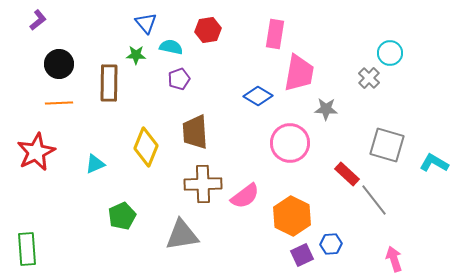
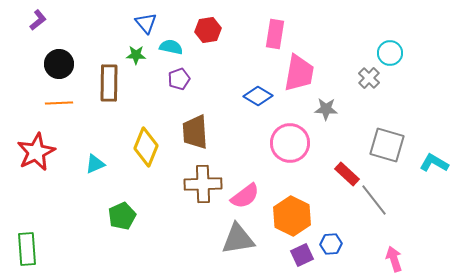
gray triangle: moved 56 px right, 4 px down
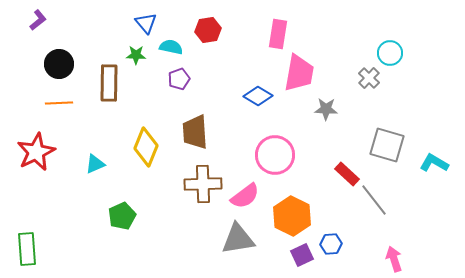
pink rectangle: moved 3 px right
pink circle: moved 15 px left, 12 px down
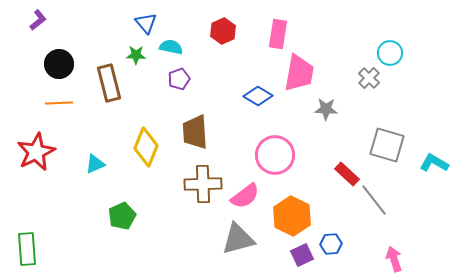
red hexagon: moved 15 px right, 1 px down; rotated 15 degrees counterclockwise
brown rectangle: rotated 15 degrees counterclockwise
gray triangle: rotated 6 degrees counterclockwise
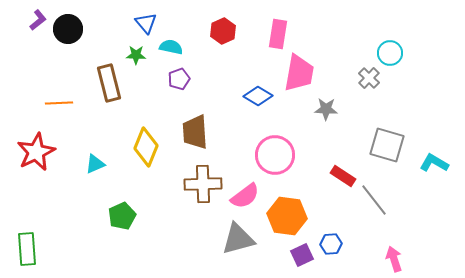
black circle: moved 9 px right, 35 px up
red rectangle: moved 4 px left, 2 px down; rotated 10 degrees counterclockwise
orange hexagon: moved 5 px left; rotated 18 degrees counterclockwise
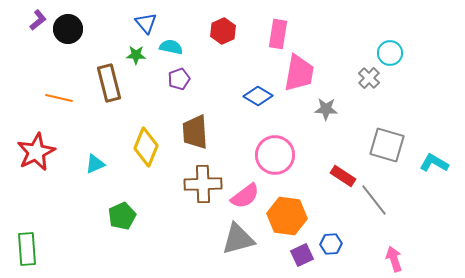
orange line: moved 5 px up; rotated 16 degrees clockwise
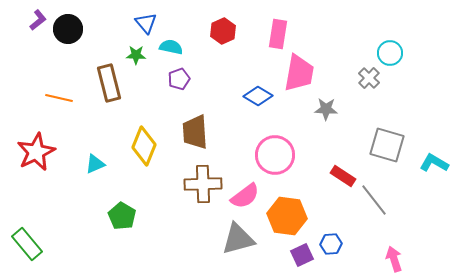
yellow diamond: moved 2 px left, 1 px up
green pentagon: rotated 16 degrees counterclockwise
green rectangle: moved 5 px up; rotated 36 degrees counterclockwise
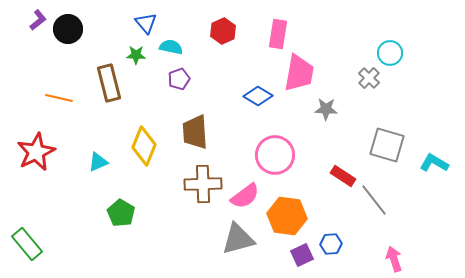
cyan triangle: moved 3 px right, 2 px up
green pentagon: moved 1 px left, 3 px up
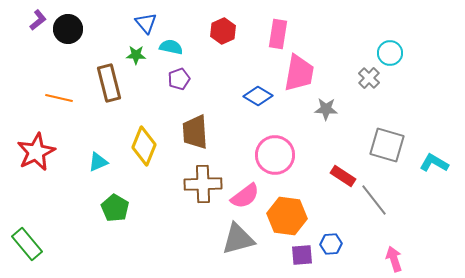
green pentagon: moved 6 px left, 5 px up
purple square: rotated 20 degrees clockwise
